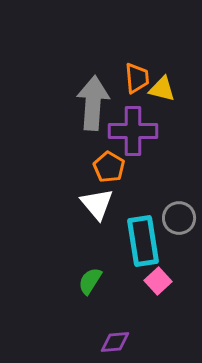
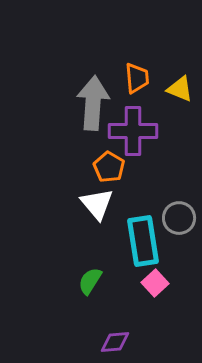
yellow triangle: moved 18 px right; rotated 8 degrees clockwise
pink square: moved 3 px left, 2 px down
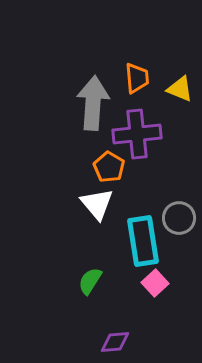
purple cross: moved 4 px right, 3 px down; rotated 6 degrees counterclockwise
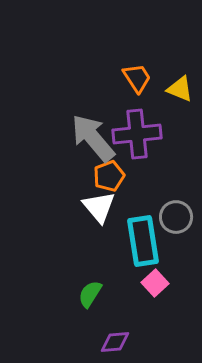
orange trapezoid: rotated 28 degrees counterclockwise
gray arrow: moved 35 px down; rotated 44 degrees counterclockwise
orange pentagon: moved 9 px down; rotated 20 degrees clockwise
white triangle: moved 2 px right, 3 px down
gray circle: moved 3 px left, 1 px up
green semicircle: moved 13 px down
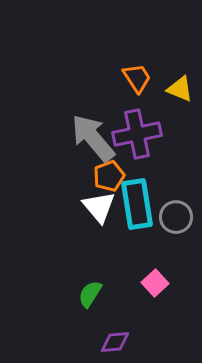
purple cross: rotated 6 degrees counterclockwise
cyan rectangle: moved 6 px left, 37 px up
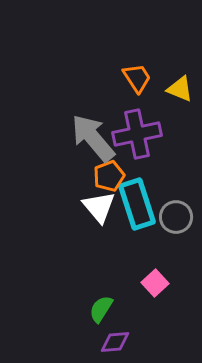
cyan rectangle: rotated 9 degrees counterclockwise
green semicircle: moved 11 px right, 15 px down
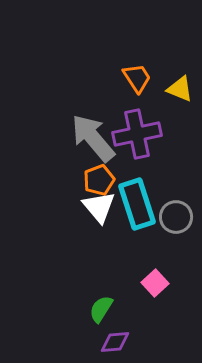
orange pentagon: moved 10 px left, 4 px down
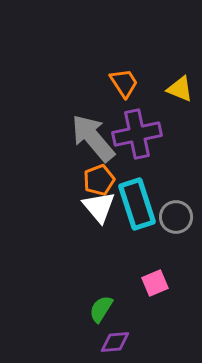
orange trapezoid: moved 13 px left, 5 px down
pink square: rotated 20 degrees clockwise
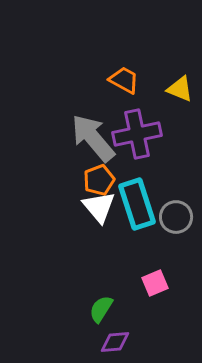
orange trapezoid: moved 3 px up; rotated 28 degrees counterclockwise
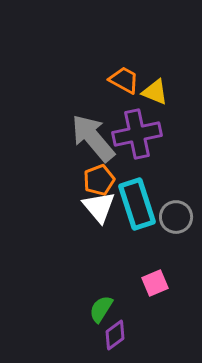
yellow triangle: moved 25 px left, 3 px down
purple diamond: moved 7 px up; rotated 32 degrees counterclockwise
